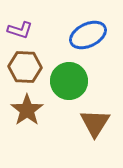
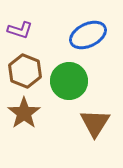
brown hexagon: moved 4 px down; rotated 20 degrees clockwise
brown star: moved 3 px left, 3 px down
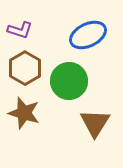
brown hexagon: moved 3 px up; rotated 8 degrees clockwise
brown star: rotated 20 degrees counterclockwise
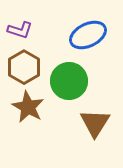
brown hexagon: moved 1 px left, 1 px up
brown star: moved 4 px right, 6 px up; rotated 12 degrees clockwise
